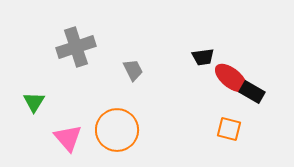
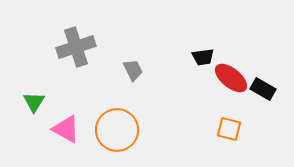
black rectangle: moved 11 px right, 3 px up
pink triangle: moved 2 px left, 9 px up; rotated 20 degrees counterclockwise
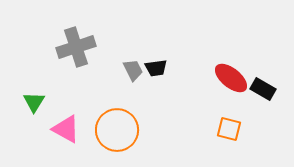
black trapezoid: moved 47 px left, 11 px down
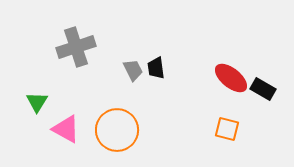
black trapezoid: rotated 90 degrees clockwise
green triangle: moved 3 px right
orange square: moved 2 px left
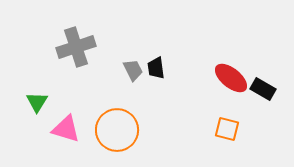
pink triangle: rotated 12 degrees counterclockwise
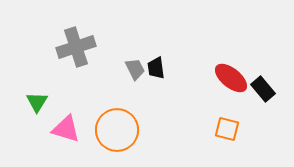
gray trapezoid: moved 2 px right, 1 px up
black rectangle: rotated 20 degrees clockwise
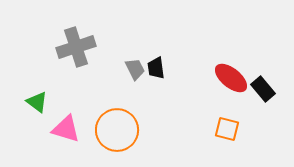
green triangle: rotated 25 degrees counterclockwise
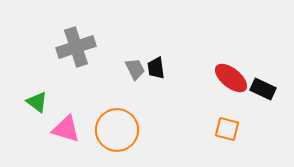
black rectangle: rotated 25 degrees counterclockwise
